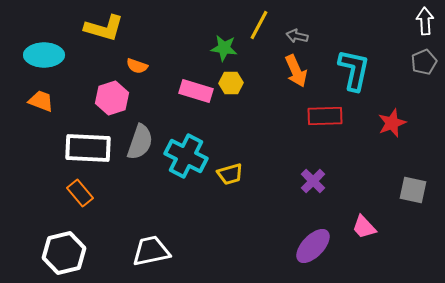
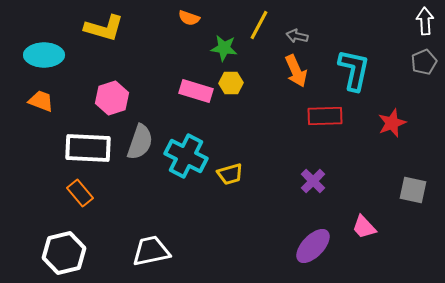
orange semicircle: moved 52 px right, 48 px up
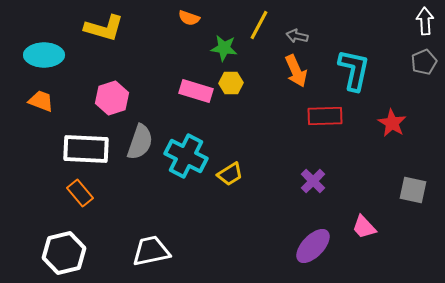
red star: rotated 20 degrees counterclockwise
white rectangle: moved 2 px left, 1 px down
yellow trapezoid: rotated 16 degrees counterclockwise
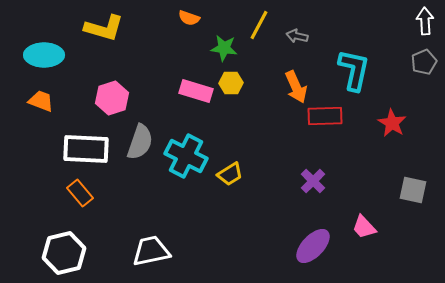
orange arrow: moved 16 px down
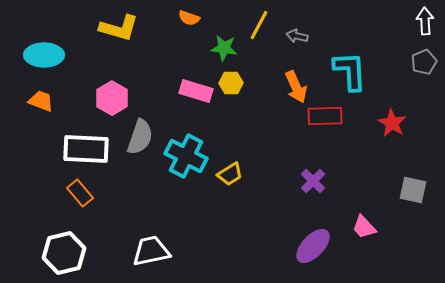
yellow L-shape: moved 15 px right
cyan L-shape: moved 4 px left, 1 px down; rotated 15 degrees counterclockwise
pink hexagon: rotated 12 degrees counterclockwise
gray semicircle: moved 5 px up
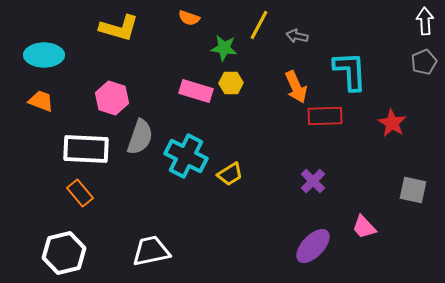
pink hexagon: rotated 12 degrees counterclockwise
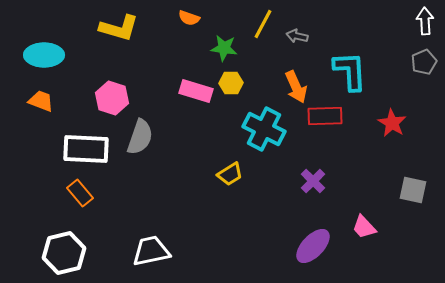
yellow line: moved 4 px right, 1 px up
cyan cross: moved 78 px right, 27 px up
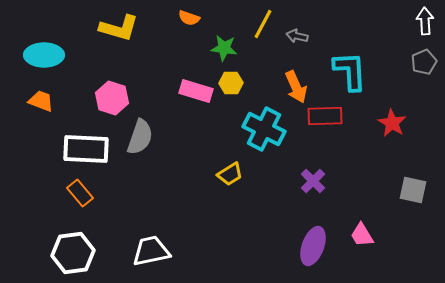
pink trapezoid: moved 2 px left, 8 px down; rotated 12 degrees clockwise
purple ellipse: rotated 24 degrees counterclockwise
white hexagon: moved 9 px right; rotated 6 degrees clockwise
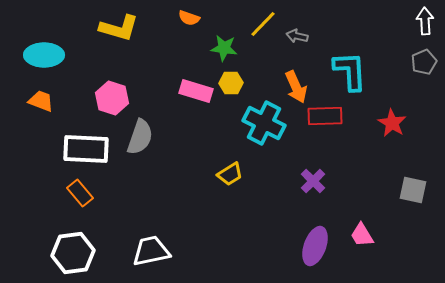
yellow line: rotated 16 degrees clockwise
cyan cross: moved 6 px up
purple ellipse: moved 2 px right
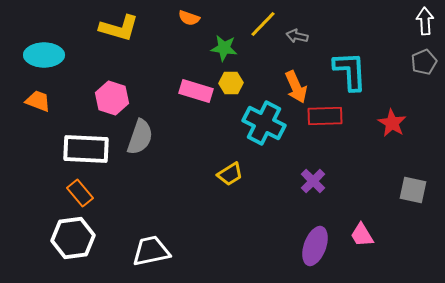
orange trapezoid: moved 3 px left
white hexagon: moved 15 px up
